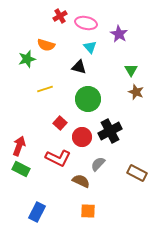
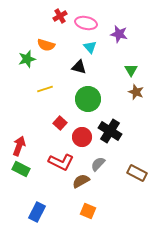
purple star: rotated 18 degrees counterclockwise
black cross: rotated 30 degrees counterclockwise
red L-shape: moved 3 px right, 4 px down
brown semicircle: rotated 54 degrees counterclockwise
orange square: rotated 21 degrees clockwise
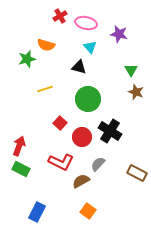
orange square: rotated 14 degrees clockwise
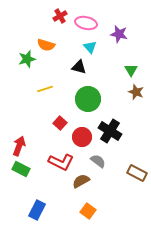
gray semicircle: moved 3 px up; rotated 84 degrees clockwise
blue rectangle: moved 2 px up
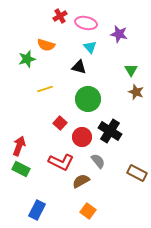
gray semicircle: rotated 14 degrees clockwise
